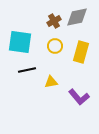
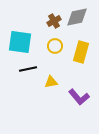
black line: moved 1 px right, 1 px up
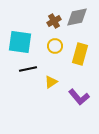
yellow rectangle: moved 1 px left, 2 px down
yellow triangle: rotated 24 degrees counterclockwise
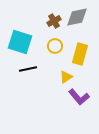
cyan square: rotated 10 degrees clockwise
yellow triangle: moved 15 px right, 5 px up
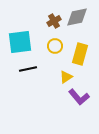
cyan square: rotated 25 degrees counterclockwise
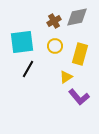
cyan square: moved 2 px right
black line: rotated 48 degrees counterclockwise
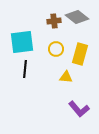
gray diamond: rotated 50 degrees clockwise
brown cross: rotated 24 degrees clockwise
yellow circle: moved 1 px right, 3 px down
black line: moved 3 px left; rotated 24 degrees counterclockwise
yellow triangle: rotated 40 degrees clockwise
purple L-shape: moved 12 px down
